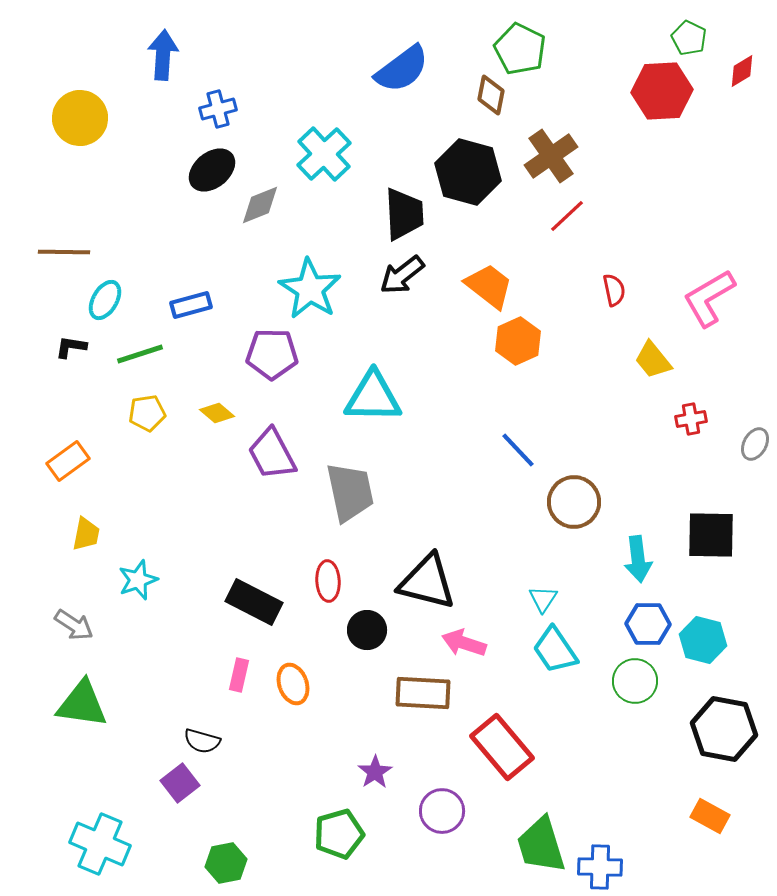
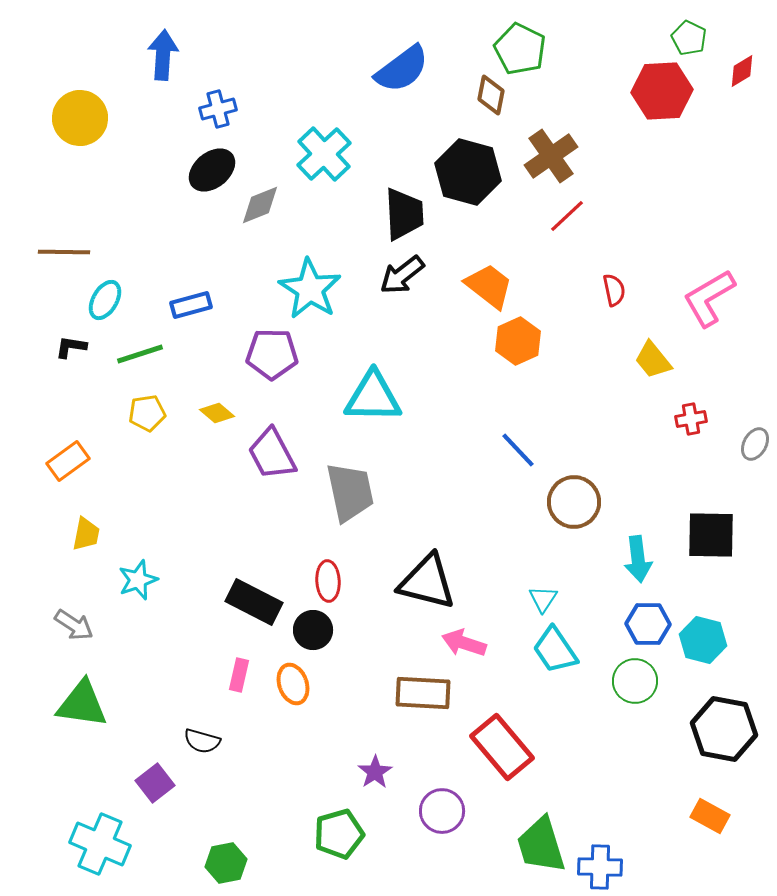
black circle at (367, 630): moved 54 px left
purple square at (180, 783): moved 25 px left
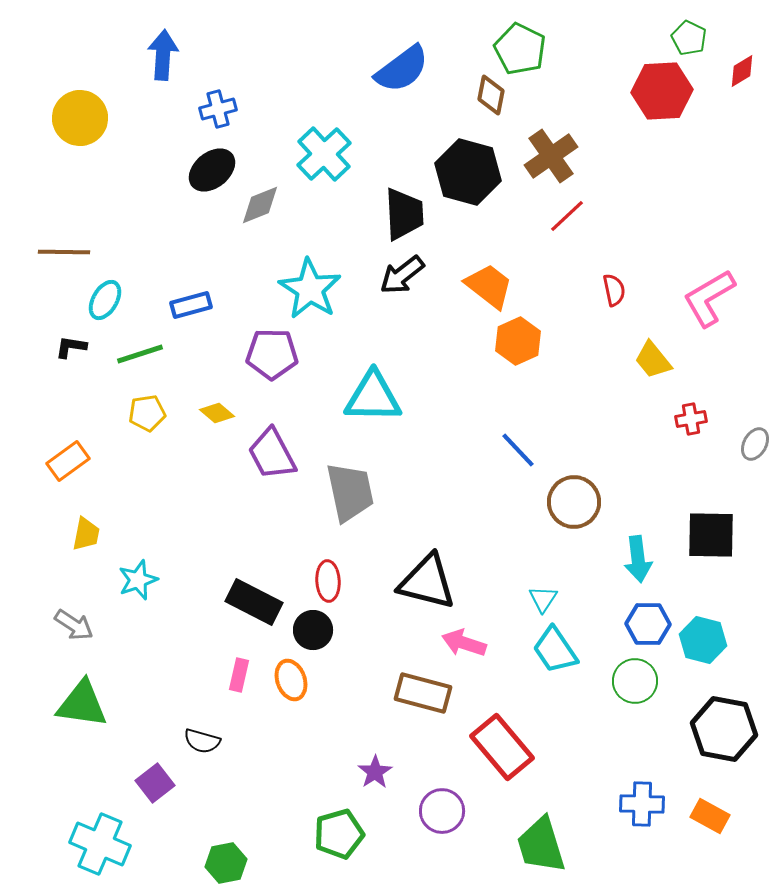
orange ellipse at (293, 684): moved 2 px left, 4 px up
brown rectangle at (423, 693): rotated 12 degrees clockwise
blue cross at (600, 867): moved 42 px right, 63 px up
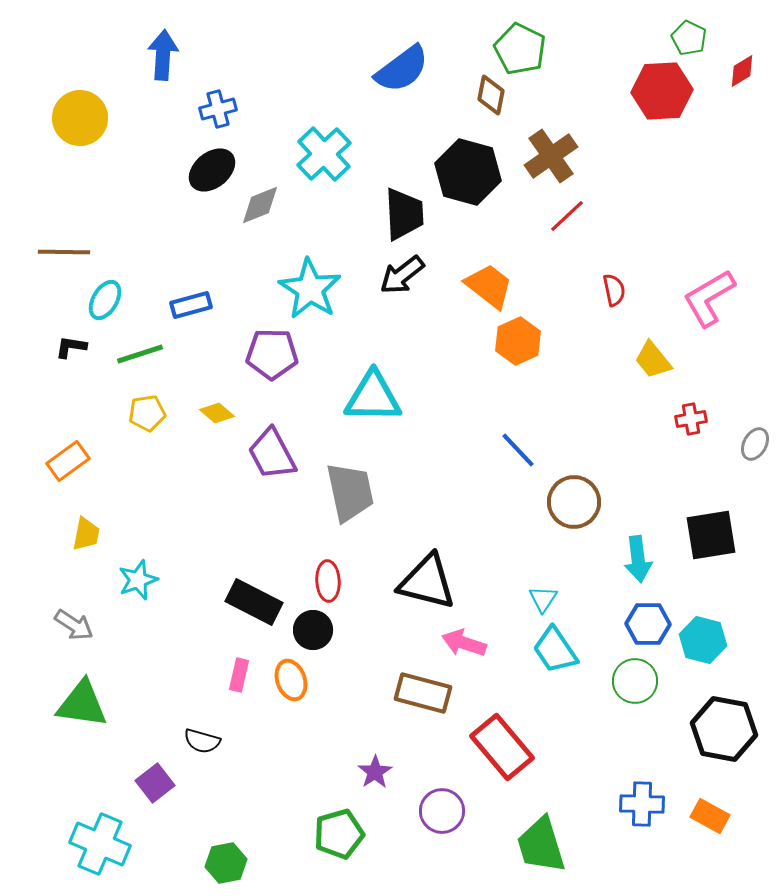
black square at (711, 535): rotated 10 degrees counterclockwise
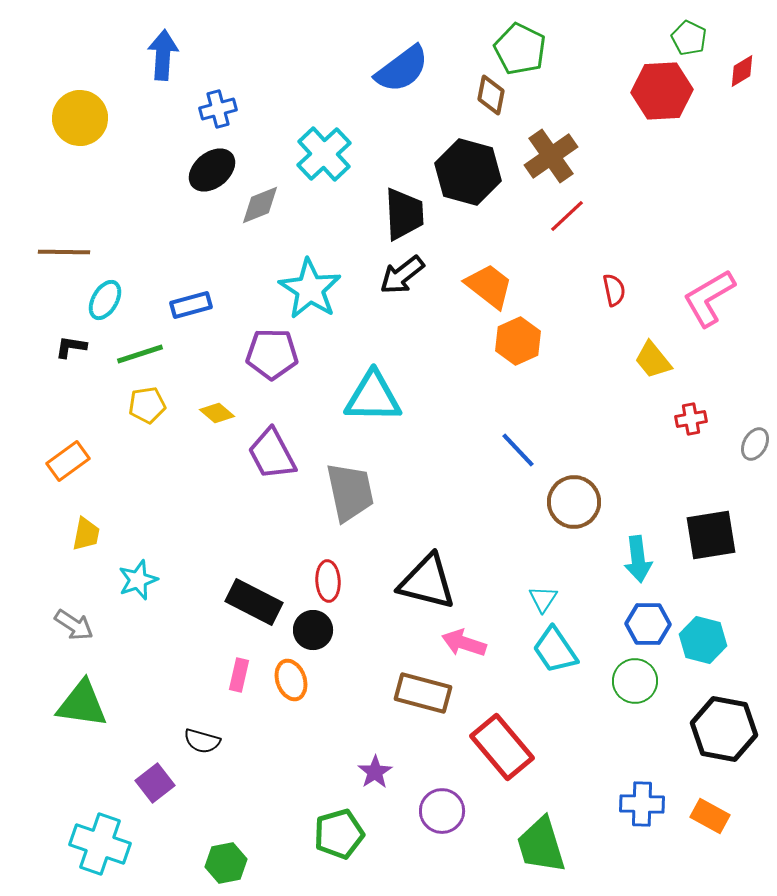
yellow pentagon at (147, 413): moved 8 px up
cyan cross at (100, 844): rotated 4 degrees counterclockwise
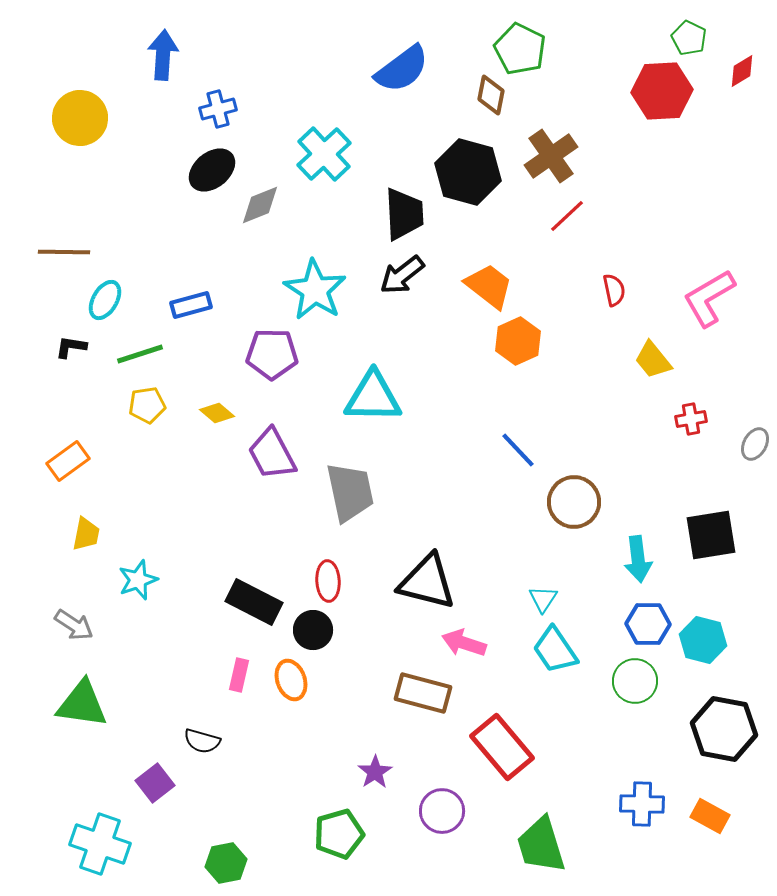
cyan star at (310, 289): moved 5 px right, 1 px down
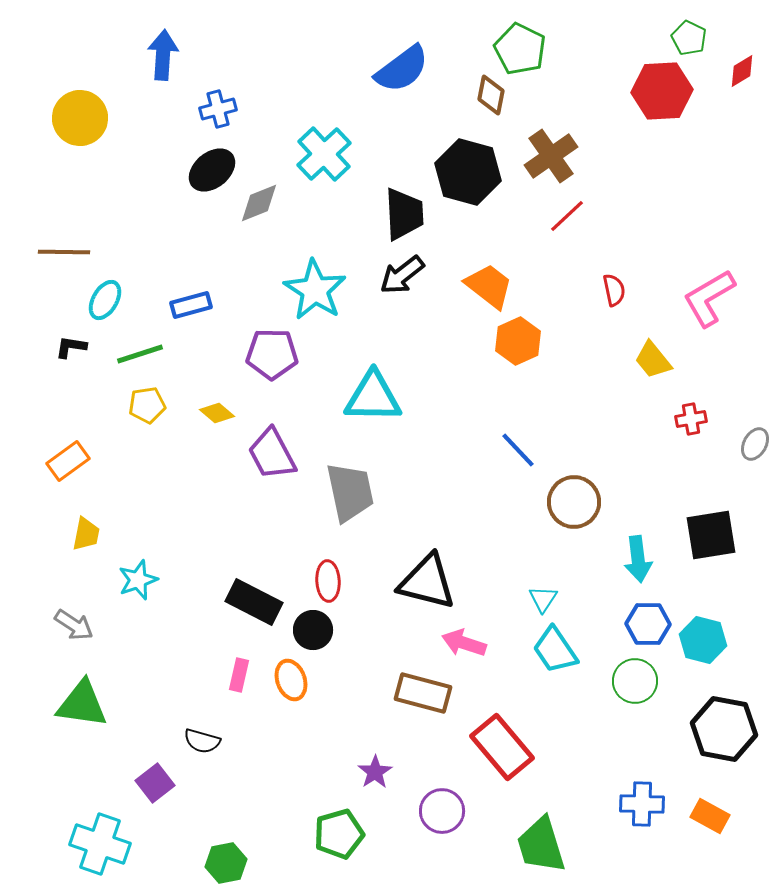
gray diamond at (260, 205): moved 1 px left, 2 px up
